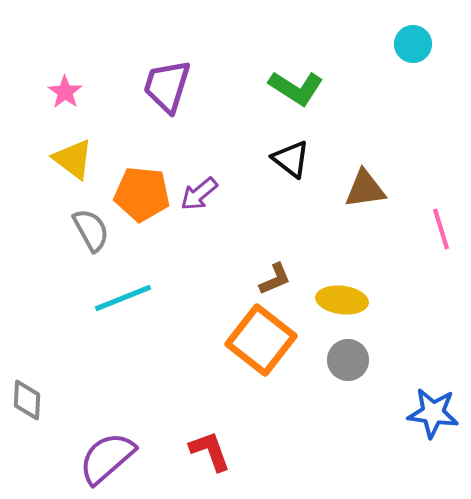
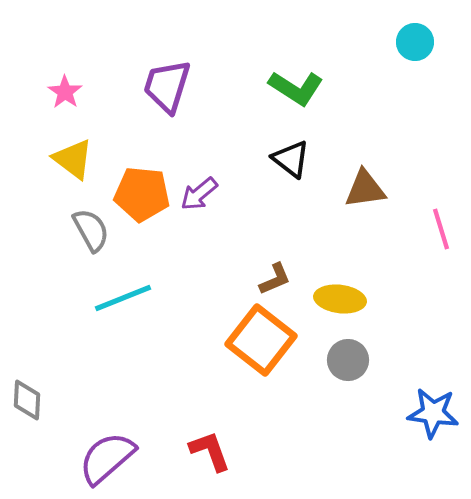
cyan circle: moved 2 px right, 2 px up
yellow ellipse: moved 2 px left, 1 px up
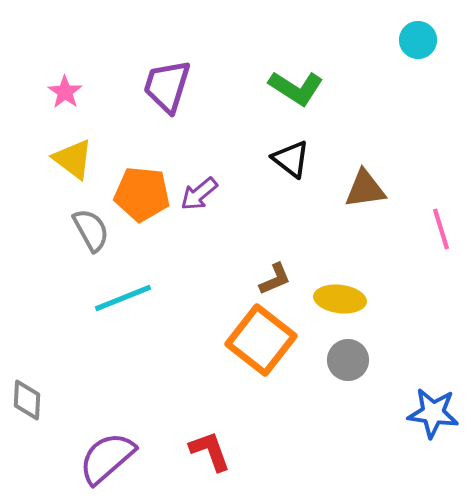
cyan circle: moved 3 px right, 2 px up
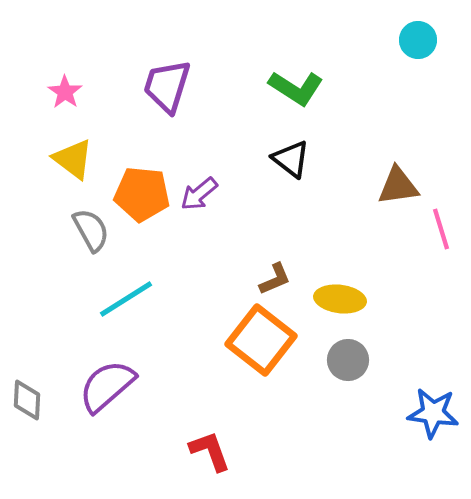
brown triangle: moved 33 px right, 3 px up
cyan line: moved 3 px right, 1 px down; rotated 10 degrees counterclockwise
purple semicircle: moved 72 px up
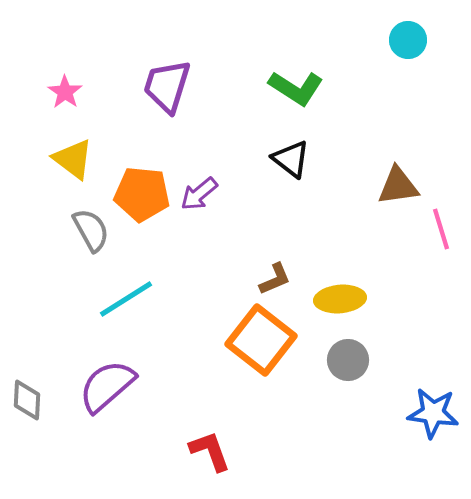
cyan circle: moved 10 px left
yellow ellipse: rotated 12 degrees counterclockwise
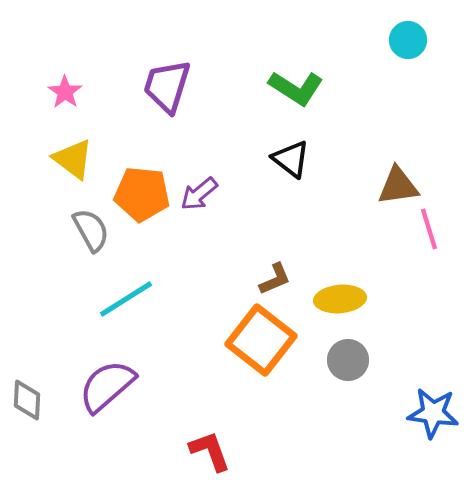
pink line: moved 12 px left
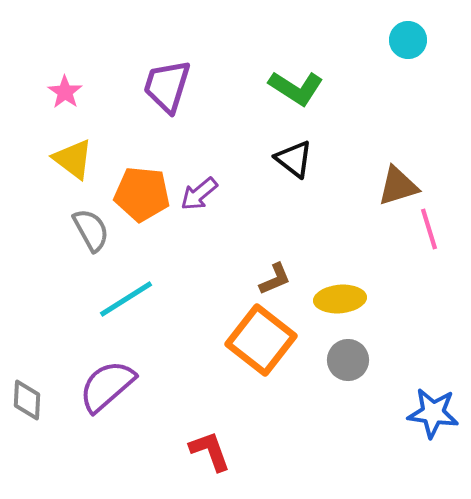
black triangle: moved 3 px right
brown triangle: rotated 9 degrees counterclockwise
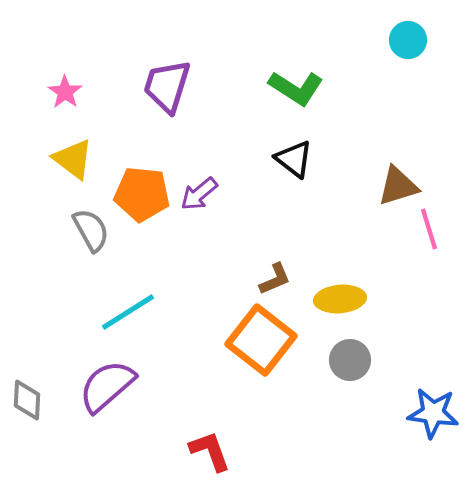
cyan line: moved 2 px right, 13 px down
gray circle: moved 2 px right
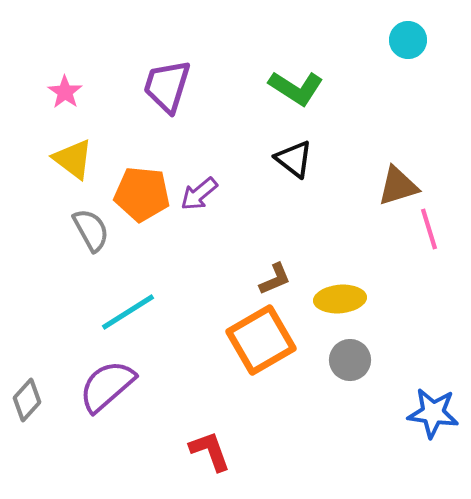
orange square: rotated 22 degrees clockwise
gray diamond: rotated 39 degrees clockwise
